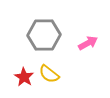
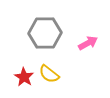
gray hexagon: moved 1 px right, 2 px up
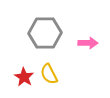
pink arrow: rotated 30 degrees clockwise
yellow semicircle: rotated 25 degrees clockwise
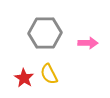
red star: moved 1 px down
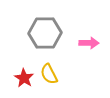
pink arrow: moved 1 px right
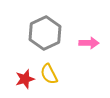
gray hexagon: rotated 24 degrees counterclockwise
red star: moved 1 px right, 1 px down; rotated 24 degrees clockwise
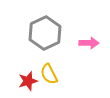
red star: moved 3 px right, 2 px down
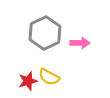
pink arrow: moved 9 px left
yellow semicircle: moved 3 px down; rotated 35 degrees counterclockwise
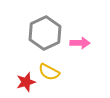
yellow semicircle: moved 5 px up
red star: moved 2 px left, 1 px down
